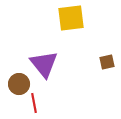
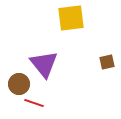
red line: rotated 60 degrees counterclockwise
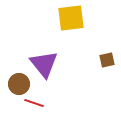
brown square: moved 2 px up
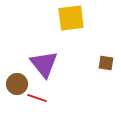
brown square: moved 1 px left, 3 px down; rotated 21 degrees clockwise
brown circle: moved 2 px left
red line: moved 3 px right, 5 px up
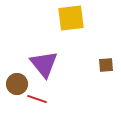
brown square: moved 2 px down; rotated 14 degrees counterclockwise
red line: moved 1 px down
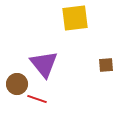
yellow square: moved 4 px right
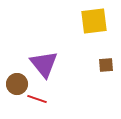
yellow square: moved 19 px right, 3 px down
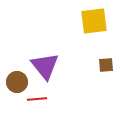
purple triangle: moved 1 px right, 2 px down
brown circle: moved 2 px up
red line: rotated 24 degrees counterclockwise
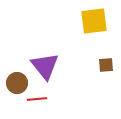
brown circle: moved 1 px down
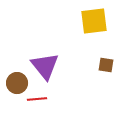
brown square: rotated 14 degrees clockwise
